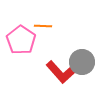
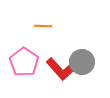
pink pentagon: moved 3 px right, 22 px down
red L-shape: moved 3 px up
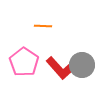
gray circle: moved 3 px down
red L-shape: moved 1 px up
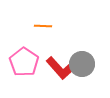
gray circle: moved 1 px up
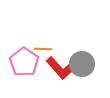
orange line: moved 23 px down
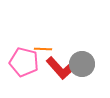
pink pentagon: rotated 20 degrees counterclockwise
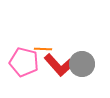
red L-shape: moved 2 px left, 3 px up
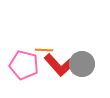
orange line: moved 1 px right, 1 px down
pink pentagon: moved 3 px down
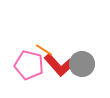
orange line: rotated 30 degrees clockwise
pink pentagon: moved 5 px right
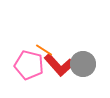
gray circle: moved 1 px right
